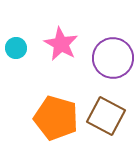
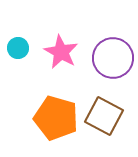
pink star: moved 8 px down
cyan circle: moved 2 px right
brown square: moved 2 px left
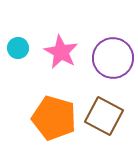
orange pentagon: moved 2 px left
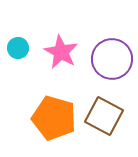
purple circle: moved 1 px left, 1 px down
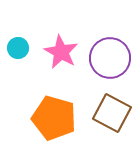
purple circle: moved 2 px left, 1 px up
brown square: moved 8 px right, 3 px up
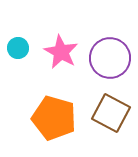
brown square: moved 1 px left
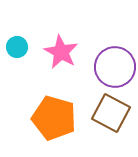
cyan circle: moved 1 px left, 1 px up
purple circle: moved 5 px right, 9 px down
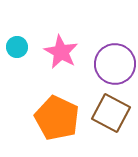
purple circle: moved 3 px up
orange pentagon: moved 3 px right; rotated 9 degrees clockwise
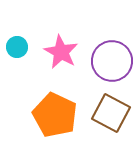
purple circle: moved 3 px left, 3 px up
orange pentagon: moved 2 px left, 3 px up
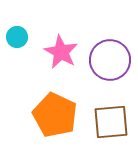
cyan circle: moved 10 px up
purple circle: moved 2 px left, 1 px up
brown square: moved 9 px down; rotated 33 degrees counterclockwise
